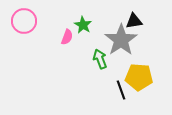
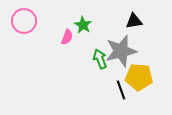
gray star: moved 11 px down; rotated 20 degrees clockwise
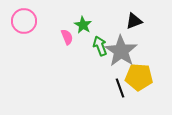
black triangle: rotated 12 degrees counterclockwise
pink semicircle: rotated 42 degrees counterclockwise
gray star: rotated 24 degrees counterclockwise
green arrow: moved 13 px up
black line: moved 1 px left, 2 px up
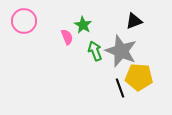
green arrow: moved 5 px left, 5 px down
gray star: rotated 12 degrees counterclockwise
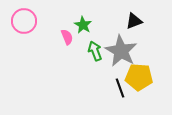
gray star: rotated 8 degrees clockwise
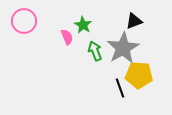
gray star: moved 2 px right, 3 px up; rotated 12 degrees clockwise
yellow pentagon: moved 2 px up
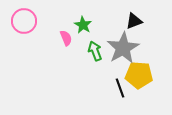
pink semicircle: moved 1 px left, 1 px down
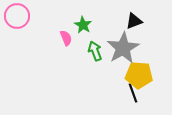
pink circle: moved 7 px left, 5 px up
black line: moved 13 px right, 5 px down
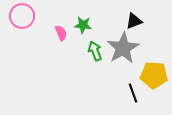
pink circle: moved 5 px right
green star: rotated 24 degrees counterclockwise
pink semicircle: moved 5 px left, 5 px up
yellow pentagon: moved 15 px right
